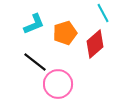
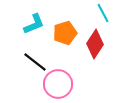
red diamond: rotated 16 degrees counterclockwise
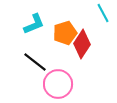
red diamond: moved 13 px left
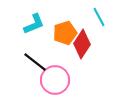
cyan line: moved 4 px left, 4 px down
pink circle: moved 3 px left, 4 px up
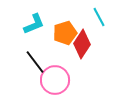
black line: rotated 15 degrees clockwise
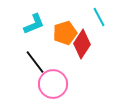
pink circle: moved 2 px left, 4 px down
